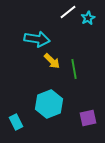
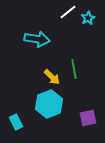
yellow arrow: moved 16 px down
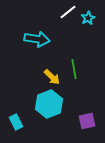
purple square: moved 1 px left, 3 px down
